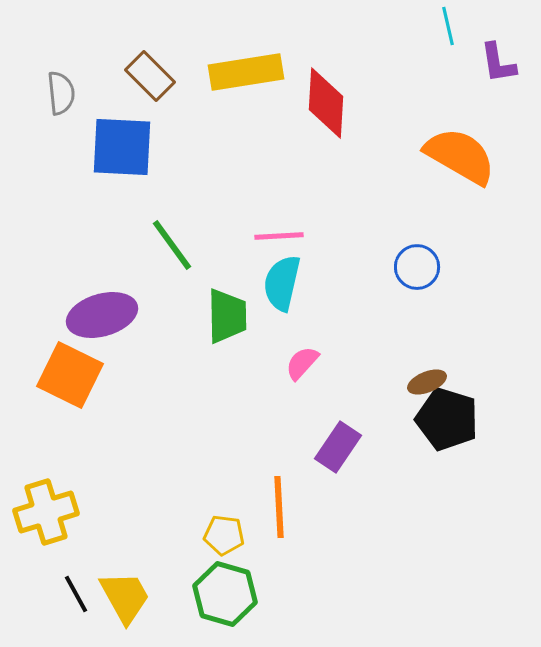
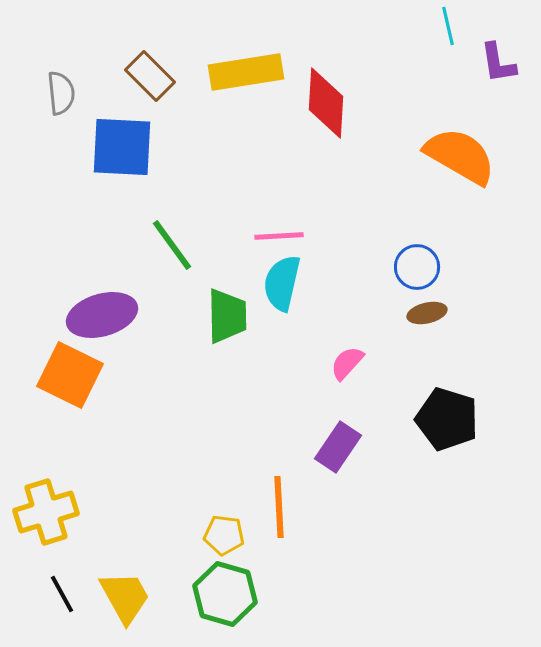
pink semicircle: moved 45 px right
brown ellipse: moved 69 px up; rotated 9 degrees clockwise
black line: moved 14 px left
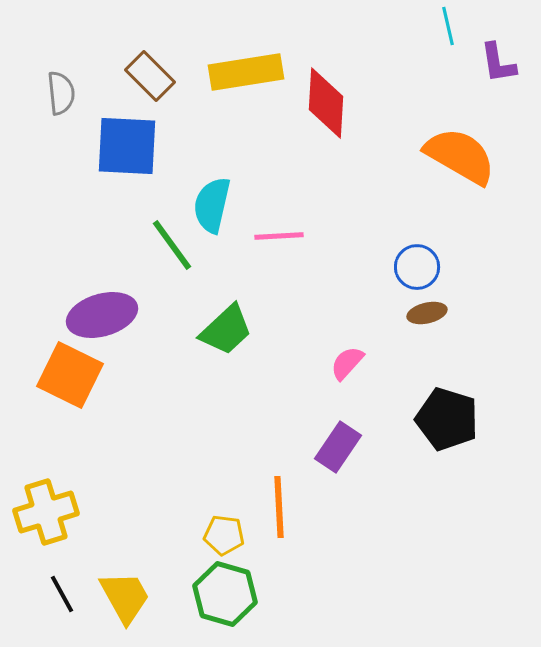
blue square: moved 5 px right, 1 px up
cyan semicircle: moved 70 px left, 78 px up
green trapezoid: moved 1 px left, 14 px down; rotated 48 degrees clockwise
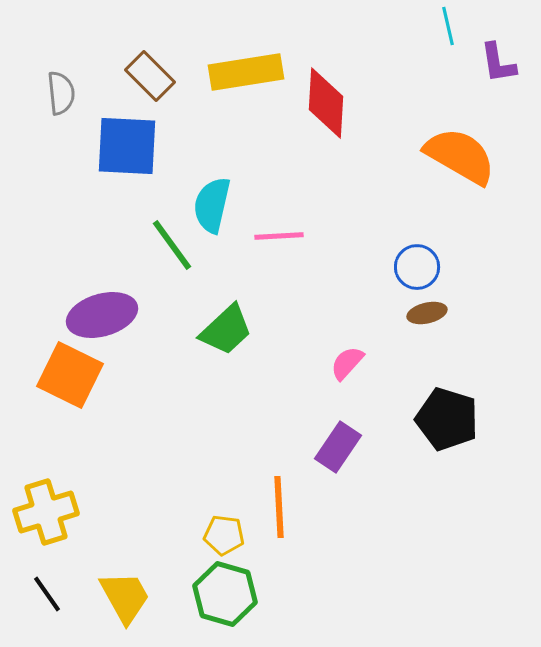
black line: moved 15 px left; rotated 6 degrees counterclockwise
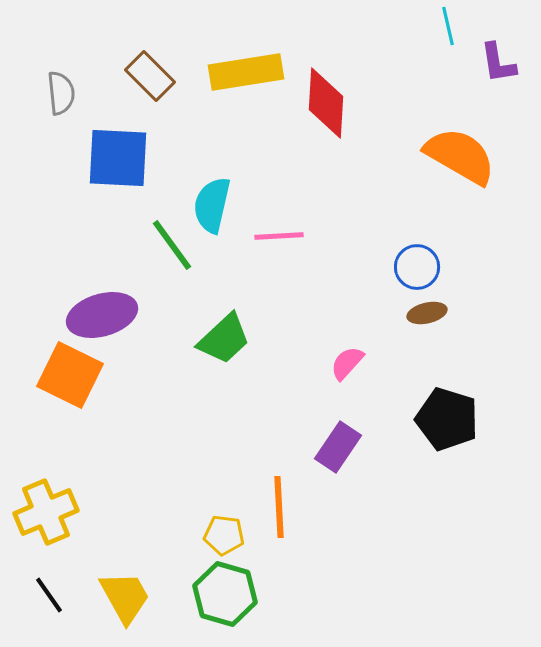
blue square: moved 9 px left, 12 px down
green trapezoid: moved 2 px left, 9 px down
yellow cross: rotated 6 degrees counterclockwise
black line: moved 2 px right, 1 px down
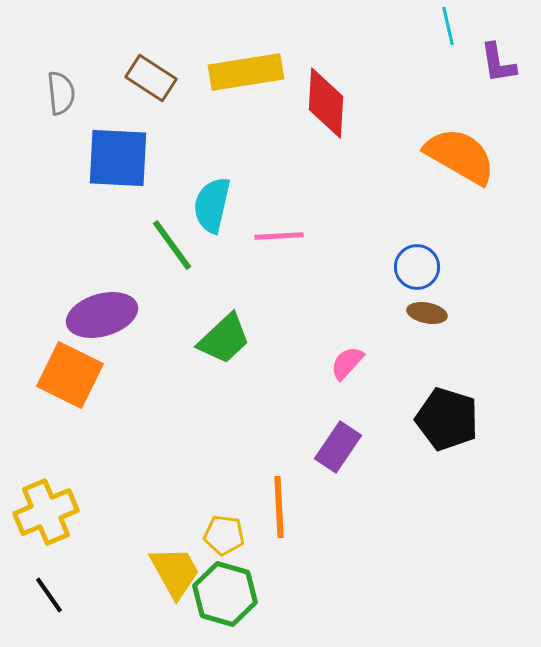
brown rectangle: moved 1 px right, 2 px down; rotated 12 degrees counterclockwise
brown ellipse: rotated 24 degrees clockwise
yellow trapezoid: moved 50 px right, 25 px up
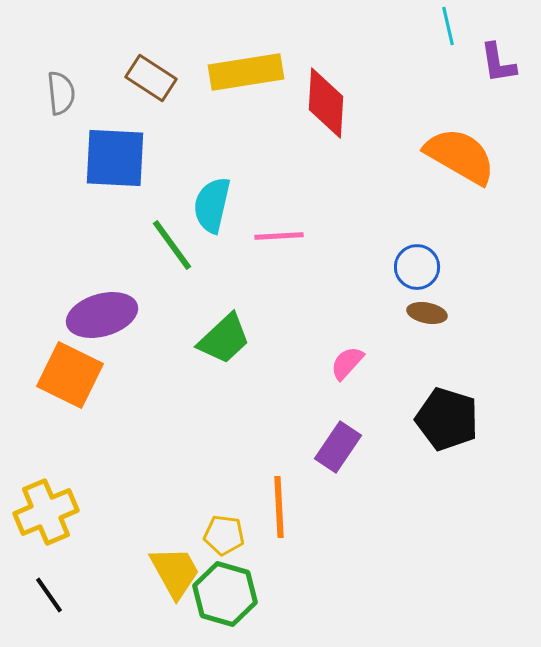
blue square: moved 3 px left
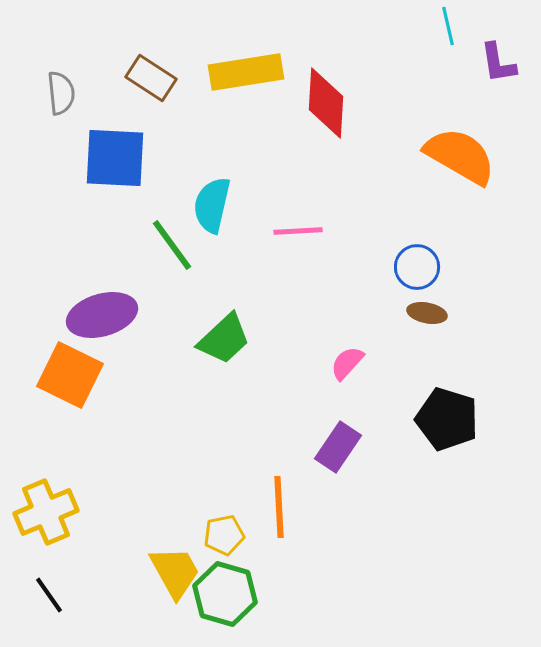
pink line: moved 19 px right, 5 px up
yellow pentagon: rotated 18 degrees counterclockwise
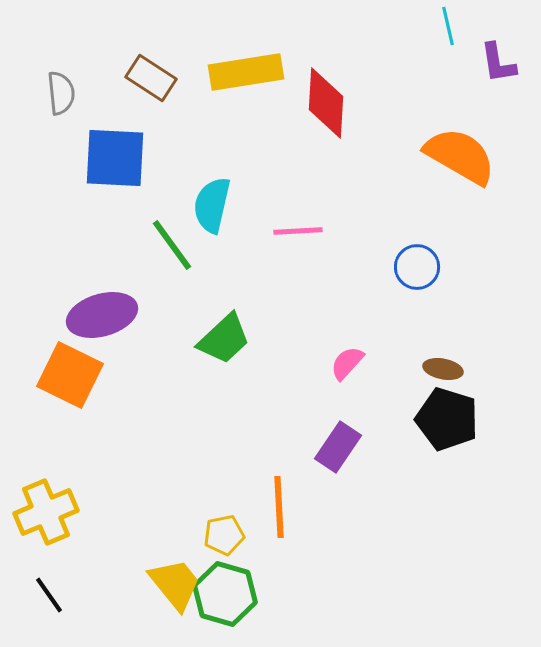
brown ellipse: moved 16 px right, 56 px down
yellow trapezoid: moved 12 px down; rotated 10 degrees counterclockwise
